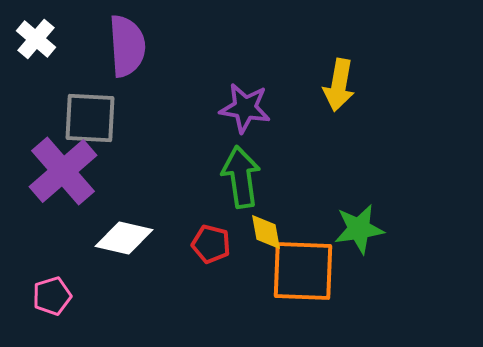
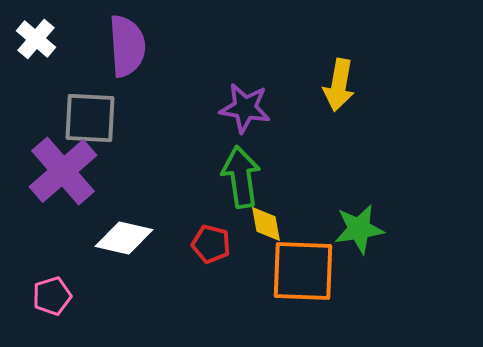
yellow diamond: moved 8 px up
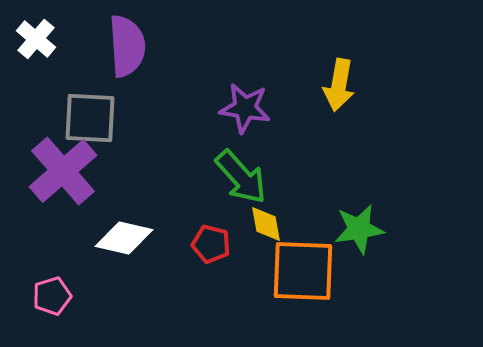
green arrow: rotated 146 degrees clockwise
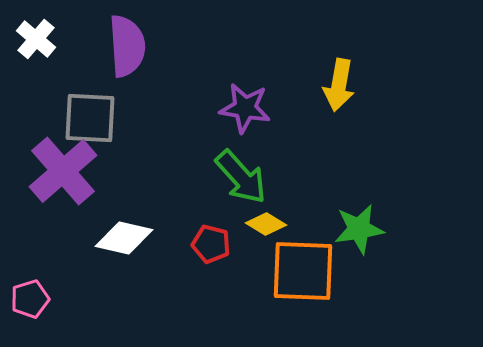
yellow diamond: rotated 48 degrees counterclockwise
pink pentagon: moved 22 px left, 3 px down
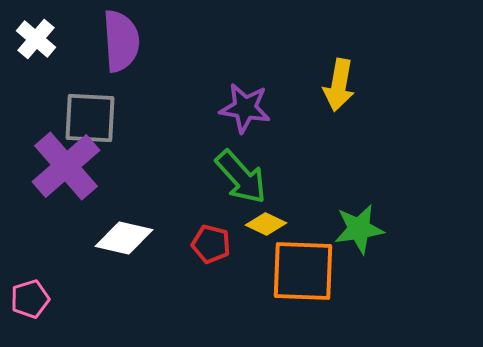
purple semicircle: moved 6 px left, 5 px up
purple cross: moved 3 px right, 5 px up
yellow diamond: rotated 6 degrees counterclockwise
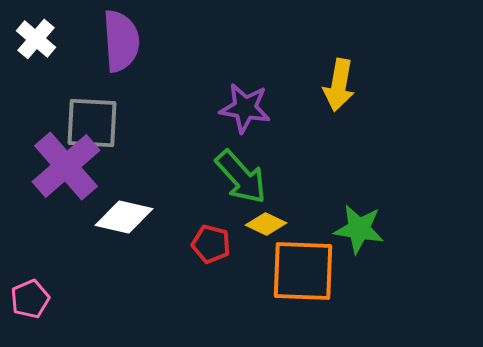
gray square: moved 2 px right, 5 px down
green star: rotated 18 degrees clockwise
white diamond: moved 21 px up
pink pentagon: rotated 6 degrees counterclockwise
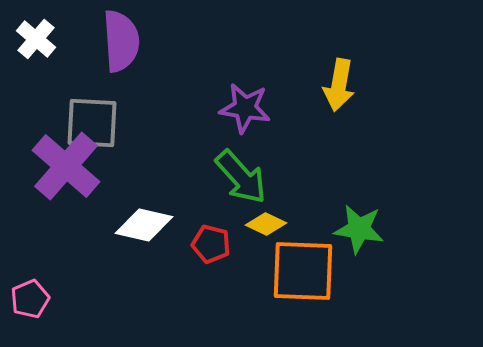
purple cross: rotated 8 degrees counterclockwise
white diamond: moved 20 px right, 8 px down
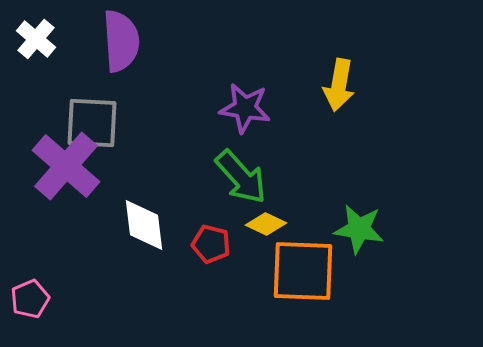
white diamond: rotated 70 degrees clockwise
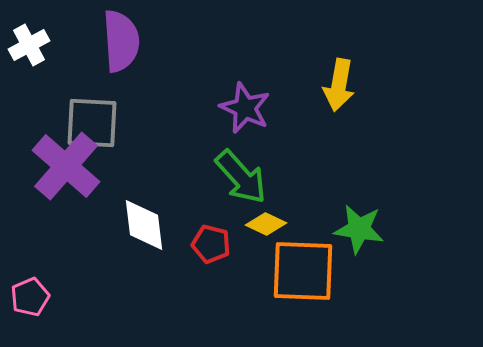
white cross: moved 7 px left, 6 px down; rotated 21 degrees clockwise
purple star: rotated 15 degrees clockwise
pink pentagon: moved 2 px up
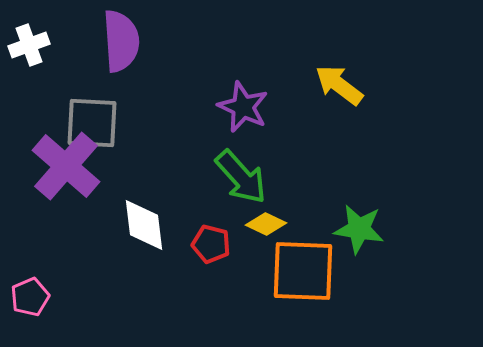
white cross: rotated 9 degrees clockwise
yellow arrow: rotated 117 degrees clockwise
purple star: moved 2 px left, 1 px up
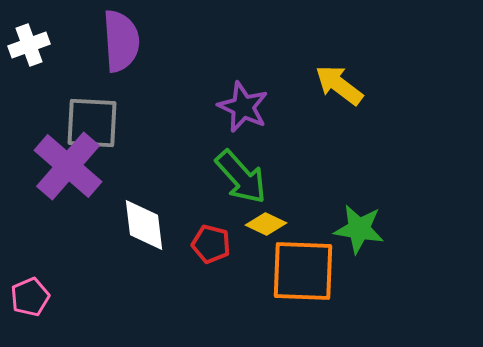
purple cross: moved 2 px right
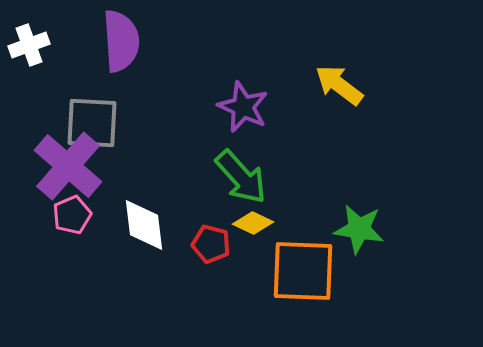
yellow diamond: moved 13 px left, 1 px up
pink pentagon: moved 42 px right, 82 px up
